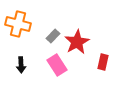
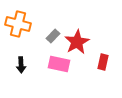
pink rectangle: moved 2 px right, 1 px up; rotated 45 degrees counterclockwise
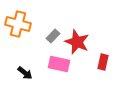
red star: rotated 20 degrees counterclockwise
black arrow: moved 4 px right, 8 px down; rotated 49 degrees counterclockwise
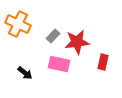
orange cross: rotated 10 degrees clockwise
red star: rotated 30 degrees counterclockwise
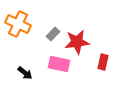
gray rectangle: moved 2 px up
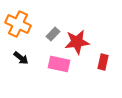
black arrow: moved 4 px left, 15 px up
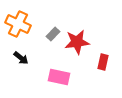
pink rectangle: moved 13 px down
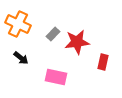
pink rectangle: moved 3 px left
